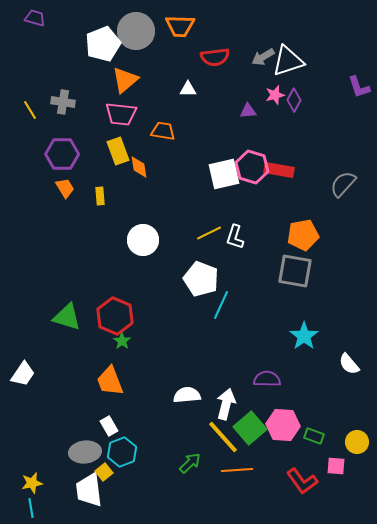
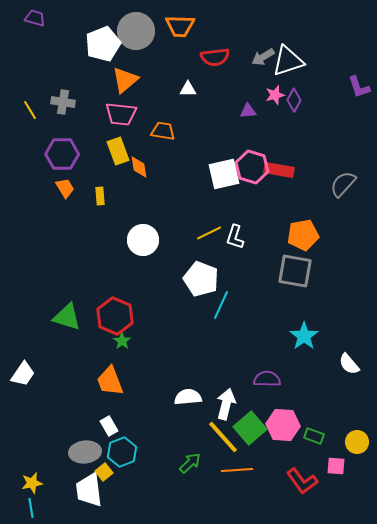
white semicircle at (187, 395): moved 1 px right, 2 px down
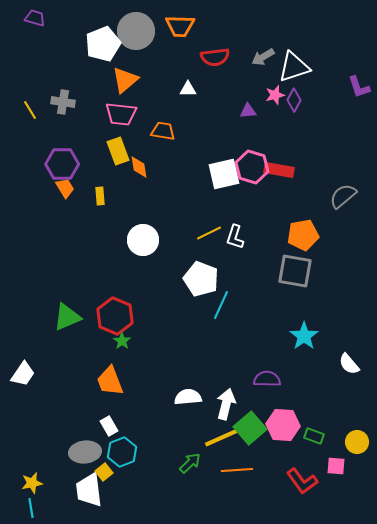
white triangle at (288, 61): moved 6 px right, 6 px down
purple hexagon at (62, 154): moved 10 px down
gray semicircle at (343, 184): moved 12 px down; rotated 8 degrees clockwise
green triangle at (67, 317): rotated 40 degrees counterclockwise
yellow line at (223, 437): rotated 72 degrees counterclockwise
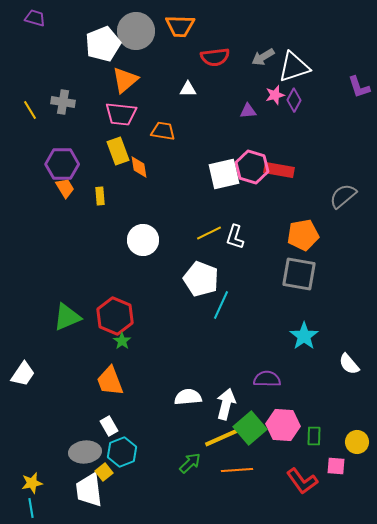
gray square at (295, 271): moved 4 px right, 3 px down
green rectangle at (314, 436): rotated 72 degrees clockwise
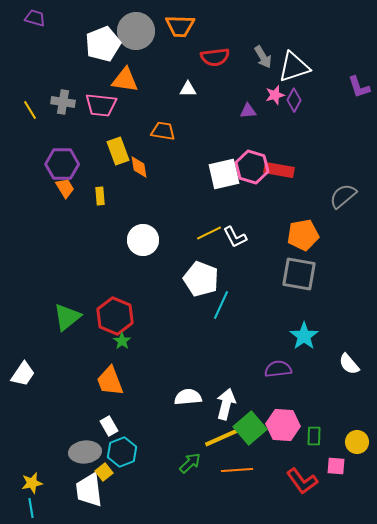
gray arrow at (263, 57): rotated 90 degrees counterclockwise
orange triangle at (125, 80): rotated 48 degrees clockwise
pink trapezoid at (121, 114): moved 20 px left, 9 px up
white L-shape at (235, 237): rotated 45 degrees counterclockwise
green triangle at (67, 317): rotated 16 degrees counterclockwise
purple semicircle at (267, 379): moved 11 px right, 10 px up; rotated 8 degrees counterclockwise
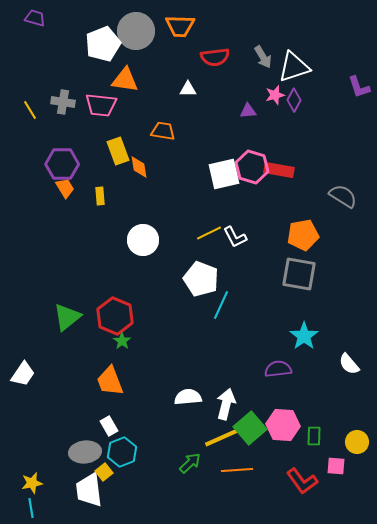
gray semicircle at (343, 196): rotated 72 degrees clockwise
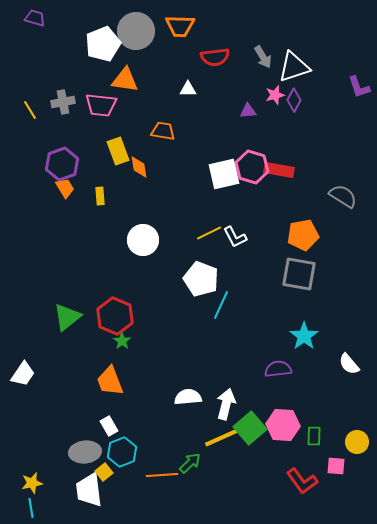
gray cross at (63, 102): rotated 20 degrees counterclockwise
purple hexagon at (62, 164): rotated 20 degrees counterclockwise
orange line at (237, 470): moved 75 px left, 5 px down
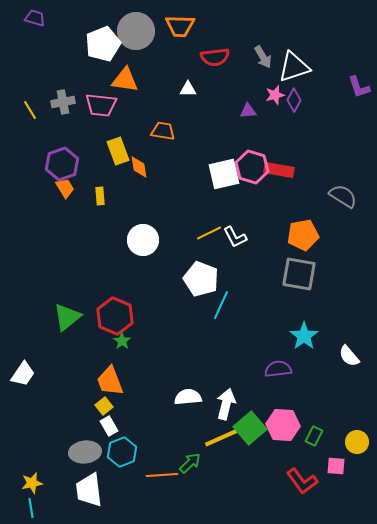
white semicircle at (349, 364): moved 8 px up
green rectangle at (314, 436): rotated 24 degrees clockwise
yellow square at (104, 472): moved 66 px up
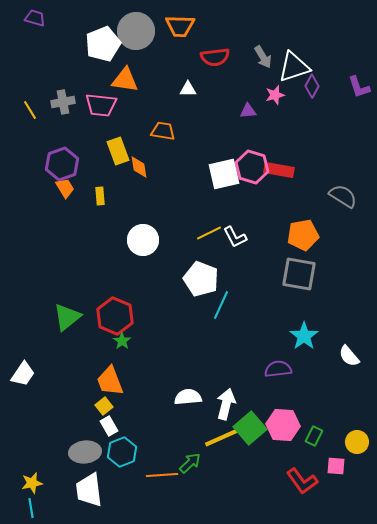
purple diamond at (294, 100): moved 18 px right, 14 px up
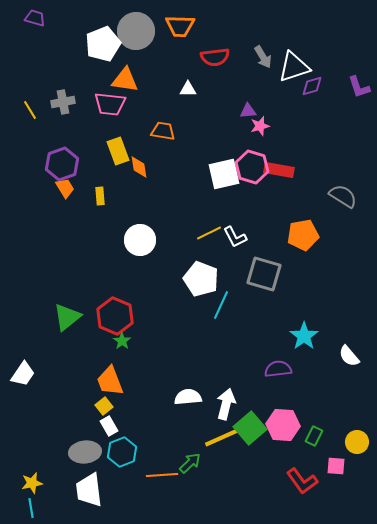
purple diamond at (312, 86): rotated 45 degrees clockwise
pink star at (275, 95): moved 15 px left, 31 px down
pink trapezoid at (101, 105): moved 9 px right, 1 px up
white circle at (143, 240): moved 3 px left
gray square at (299, 274): moved 35 px left; rotated 6 degrees clockwise
